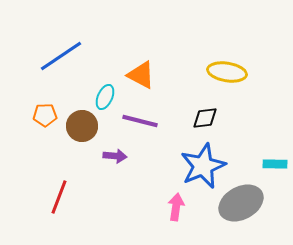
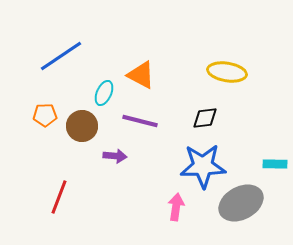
cyan ellipse: moved 1 px left, 4 px up
blue star: rotated 21 degrees clockwise
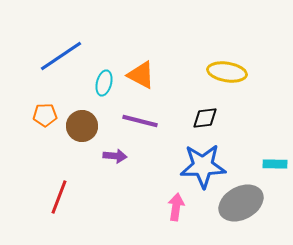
cyan ellipse: moved 10 px up; rotated 10 degrees counterclockwise
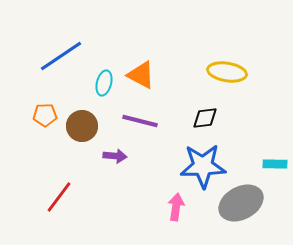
red line: rotated 16 degrees clockwise
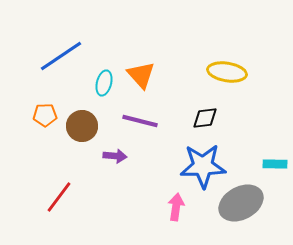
orange triangle: rotated 20 degrees clockwise
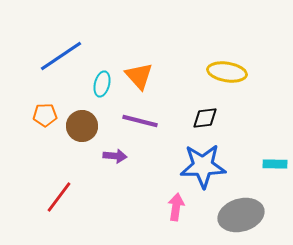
orange triangle: moved 2 px left, 1 px down
cyan ellipse: moved 2 px left, 1 px down
gray ellipse: moved 12 px down; rotated 12 degrees clockwise
